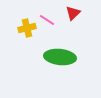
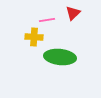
pink line: rotated 42 degrees counterclockwise
yellow cross: moved 7 px right, 9 px down; rotated 18 degrees clockwise
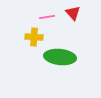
red triangle: rotated 28 degrees counterclockwise
pink line: moved 3 px up
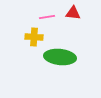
red triangle: rotated 42 degrees counterclockwise
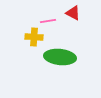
red triangle: rotated 21 degrees clockwise
pink line: moved 1 px right, 4 px down
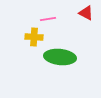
red triangle: moved 13 px right
pink line: moved 2 px up
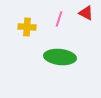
pink line: moved 11 px right; rotated 63 degrees counterclockwise
yellow cross: moved 7 px left, 10 px up
